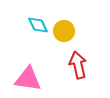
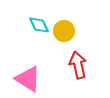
cyan diamond: moved 1 px right
pink triangle: rotated 24 degrees clockwise
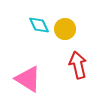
yellow circle: moved 1 px right, 2 px up
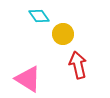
cyan diamond: moved 9 px up; rotated 10 degrees counterclockwise
yellow circle: moved 2 px left, 5 px down
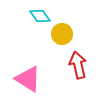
cyan diamond: moved 1 px right
yellow circle: moved 1 px left
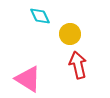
cyan diamond: rotated 10 degrees clockwise
yellow circle: moved 8 px right
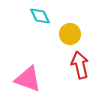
red arrow: moved 2 px right
pink triangle: rotated 12 degrees counterclockwise
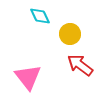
red arrow: rotated 40 degrees counterclockwise
pink triangle: moved 2 px up; rotated 32 degrees clockwise
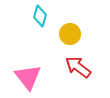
cyan diamond: rotated 40 degrees clockwise
red arrow: moved 2 px left, 2 px down
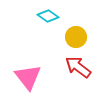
cyan diamond: moved 8 px right; rotated 70 degrees counterclockwise
yellow circle: moved 6 px right, 3 px down
